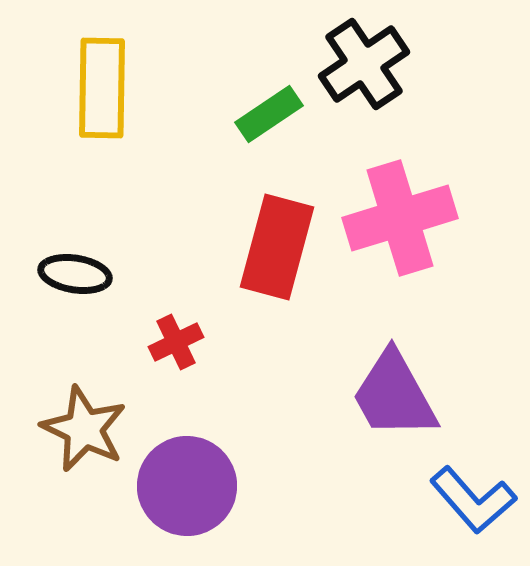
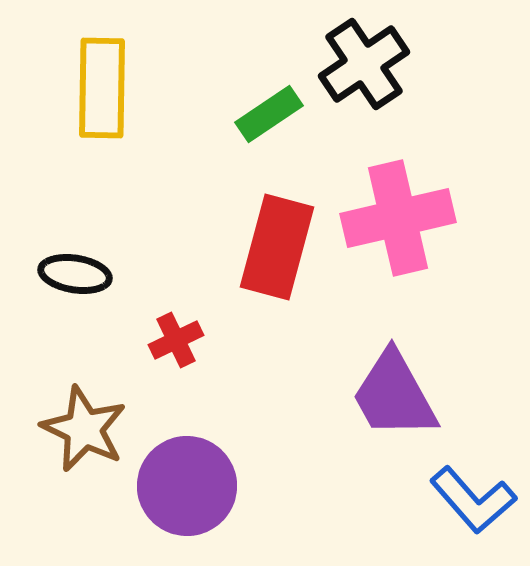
pink cross: moved 2 px left; rotated 4 degrees clockwise
red cross: moved 2 px up
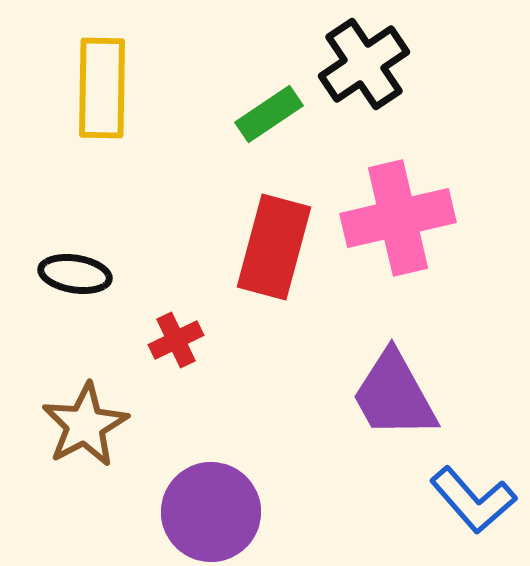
red rectangle: moved 3 px left
brown star: moved 1 px right, 4 px up; rotated 18 degrees clockwise
purple circle: moved 24 px right, 26 px down
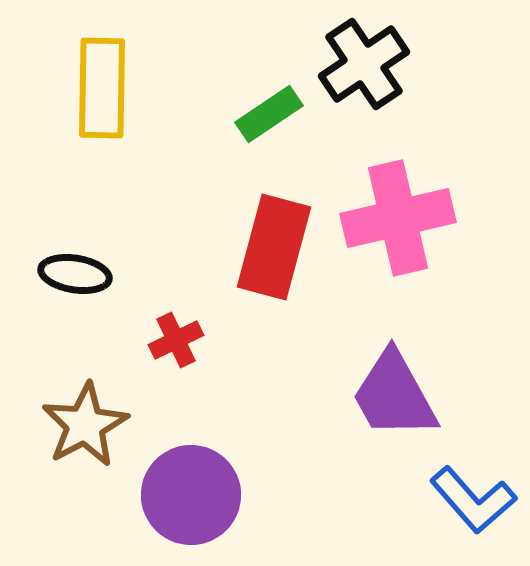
purple circle: moved 20 px left, 17 px up
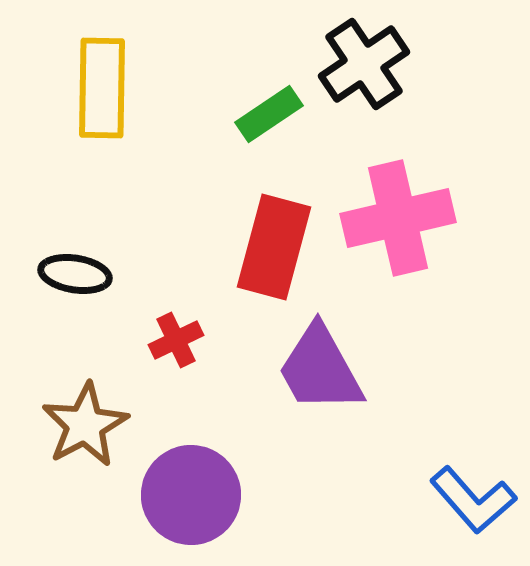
purple trapezoid: moved 74 px left, 26 px up
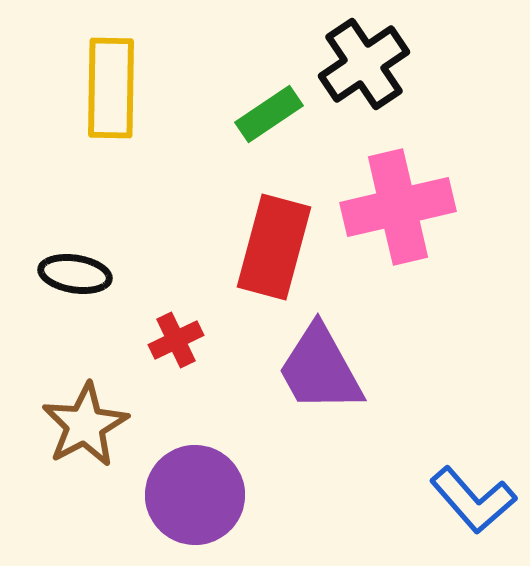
yellow rectangle: moved 9 px right
pink cross: moved 11 px up
purple circle: moved 4 px right
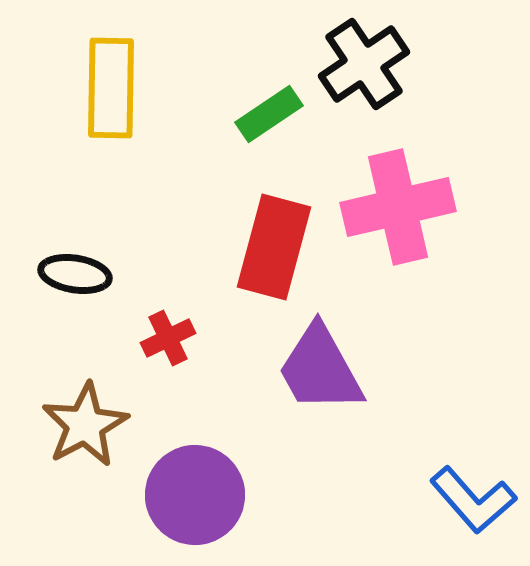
red cross: moved 8 px left, 2 px up
